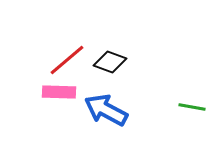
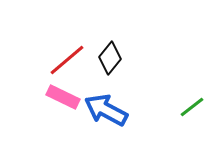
black diamond: moved 4 px up; rotated 72 degrees counterclockwise
pink rectangle: moved 4 px right, 5 px down; rotated 24 degrees clockwise
green line: rotated 48 degrees counterclockwise
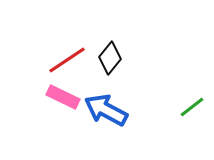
red line: rotated 6 degrees clockwise
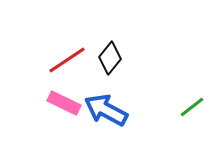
pink rectangle: moved 1 px right, 6 px down
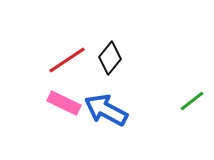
green line: moved 6 px up
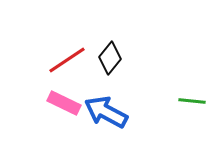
green line: rotated 44 degrees clockwise
blue arrow: moved 2 px down
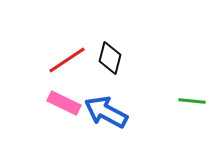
black diamond: rotated 24 degrees counterclockwise
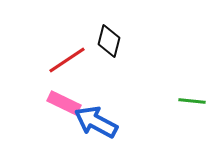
black diamond: moved 1 px left, 17 px up
blue arrow: moved 10 px left, 10 px down
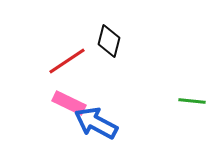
red line: moved 1 px down
pink rectangle: moved 5 px right
blue arrow: moved 1 px down
